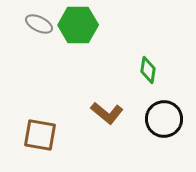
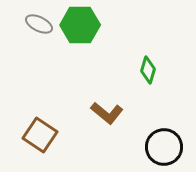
green hexagon: moved 2 px right
green diamond: rotated 8 degrees clockwise
black circle: moved 28 px down
brown square: rotated 24 degrees clockwise
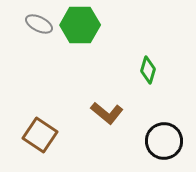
black circle: moved 6 px up
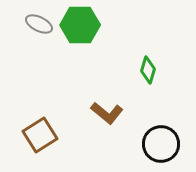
brown square: rotated 24 degrees clockwise
black circle: moved 3 px left, 3 px down
